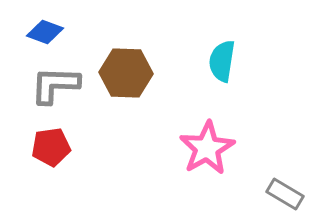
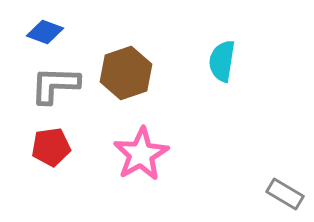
brown hexagon: rotated 21 degrees counterclockwise
pink star: moved 66 px left, 6 px down
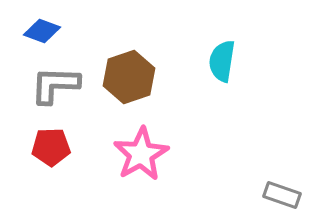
blue diamond: moved 3 px left, 1 px up
brown hexagon: moved 3 px right, 4 px down
red pentagon: rotated 6 degrees clockwise
gray rectangle: moved 3 px left, 1 px down; rotated 12 degrees counterclockwise
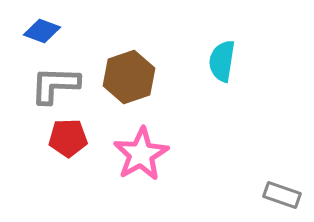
red pentagon: moved 17 px right, 9 px up
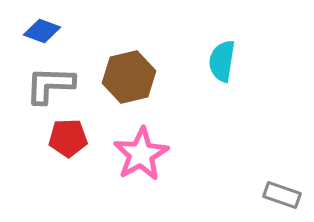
brown hexagon: rotated 6 degrees clockwise
gray L-shape: moved 5 px left
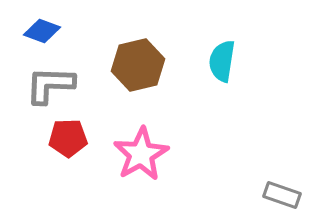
brown hexagon: moved 9 px right, 12 px up
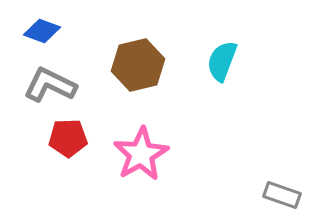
cyan semicircle: rotated 12 degrees clockwise
gray L-shape: rotated 24 degrees clockwise
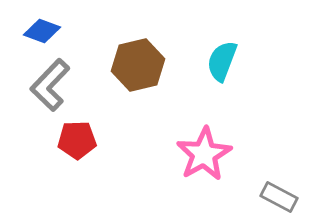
gray L-shape: rotated 72 degrees counterclockwise
red pentagon: moved 9 px right, 2 px down
pink star: moved 63 px right
gray rectangle: moved 3 px left, 2 px down; rotated 9 degrees clockwise
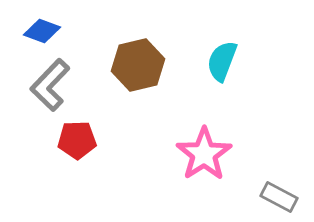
pink star: rotated 4 degrees counterclockwise
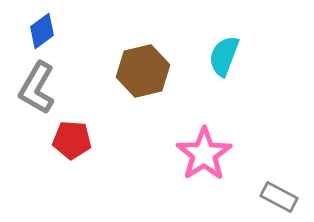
blue diamond: rotated 57 degrees counterclockwise
cyan semicircle: moved 2 px right, 5 px up
brown hexagon: moved 5 px right, 6 px down
gray L-shape: moved 13 px left, 3 px down; rotated 14 degrees counterclockwise
red pentagon: moved 5 px left; rotated 6 degrees clockwise
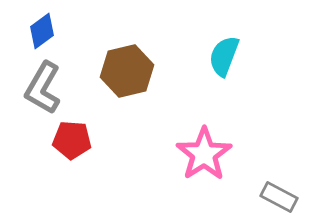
brown hexagon: moved 16 px left
gray L-shape: moved 6 px right
